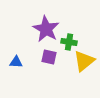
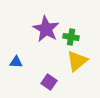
green cross: moved 2 px right, 5 px up
purple square: moved 25 px down; rotated 21 degrees clockwise
yellow triangle: moved 7 px left
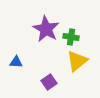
purple square: rotated 21 degrees clockwise
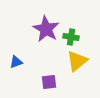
blue triangle: rotated 24 degrees counterclockwise
purple square: rotated 28 degrees clockwise
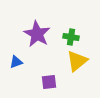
purple star: moved 9 px left, 5 px down
